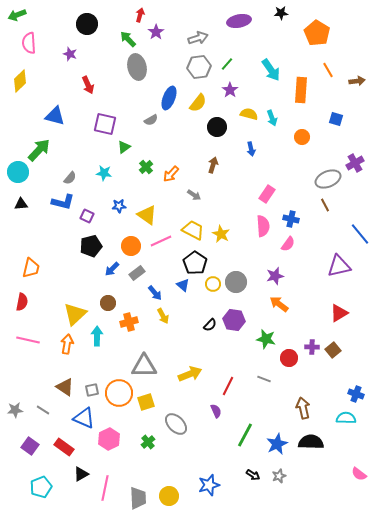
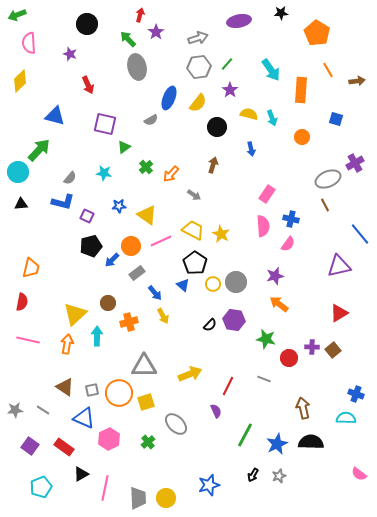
blue arrow at (112, 269): moved 9 px up
black arrow at (253, 475): rotated 88 degrees clockwise
yellow circle at (169, 496): moved 3 px left, 2 px down
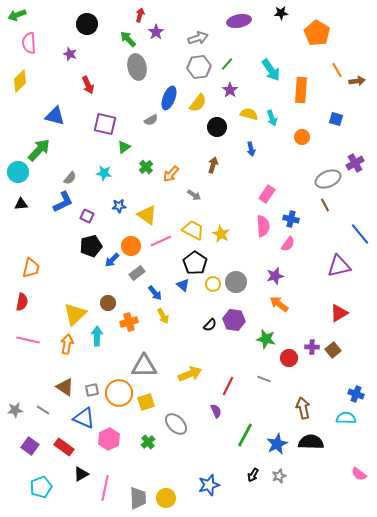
orange line at (328, 70): moved 9 px right
blue L-shape at (63, 202): rotated 40 degrees counterclockwise
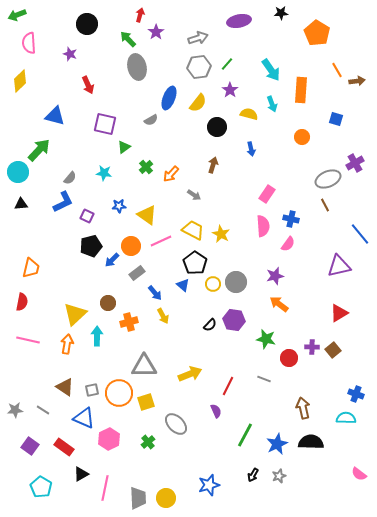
cyan arrow at (272, 118): moved 14 px up
cyan pentagon at (41, 487): rotated 20 degrees counterclockwise
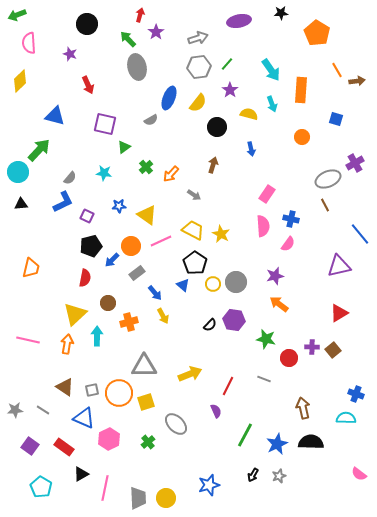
red semicircle at (22, 302): moved 63 px right, 24 px up
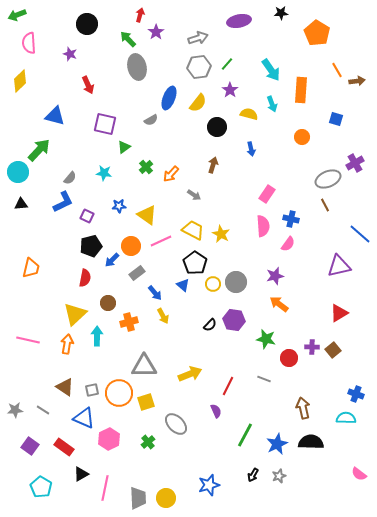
blue line at (360, 234): rotated 10 degrees counterclockwise
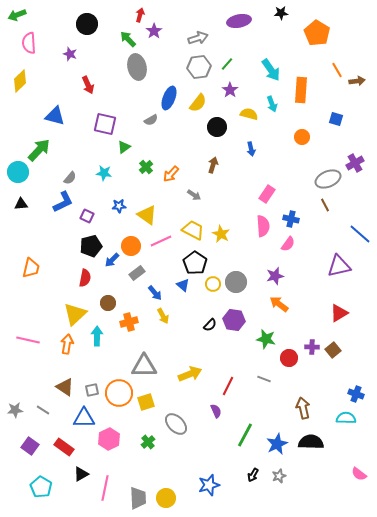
purple star at (156, 32): moved 2 px left, 1 px up
blue triangle at (84, 418): rotated 25 degrees counterclockwise
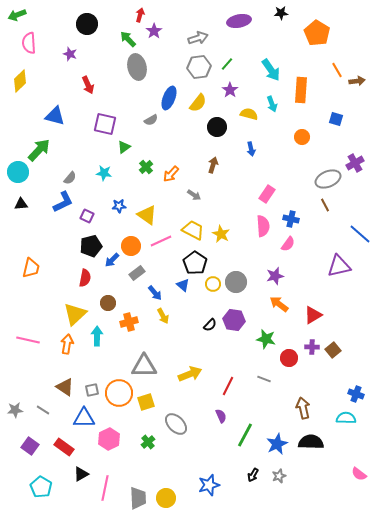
red triangle at (339, 313): moved 26 px left, 2 px down
purple semicircle at (216, 411): moved 5 px right, 5 px down
